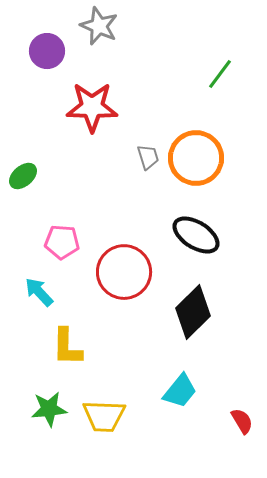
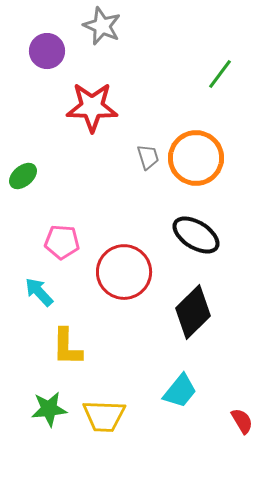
gray star: moved 3 px right
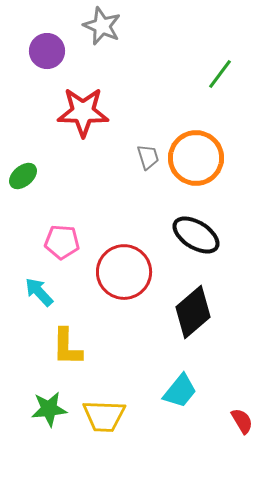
red star: moved 9 px left, 5 px down
black diamond: rotated 4 degrees clockwise
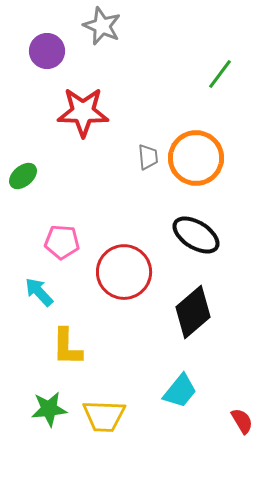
gray trapezoid: rotated 12 degrees clockwise
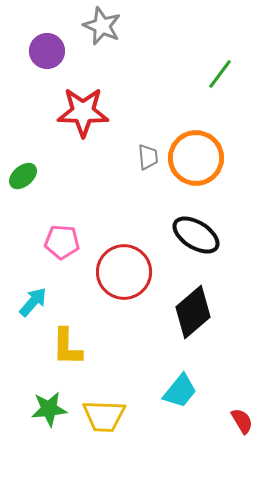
cyan arrow: moved 6 px left, 10 px down; rotated 84 degrees clockwise
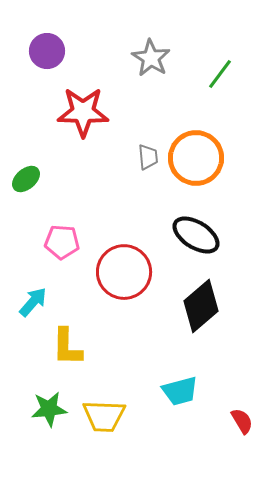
gray star: moved 49 px right, 32 px down; rotated 9 degrees clockwise
green ellipse: moved 3 px right, 3 px down
black diamond: moved 8 px right, 6 px up
cyan trapezoid: rotated 36 degrees clockwise
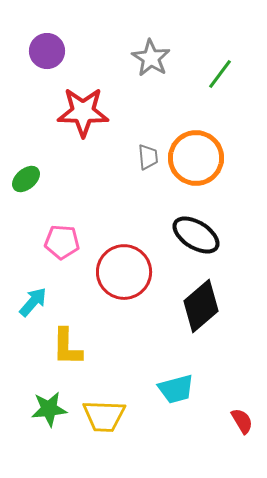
cyan trapezoid: moved 4 px left, 2 px up
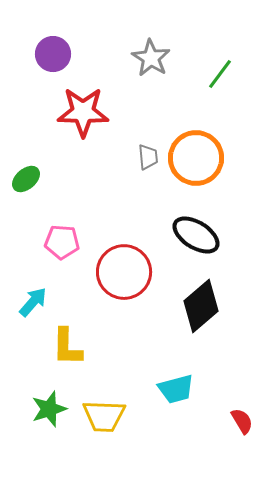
purple circle: moved 6 px right, 3 px down
green star: rotated 12 degrees counterclockwise
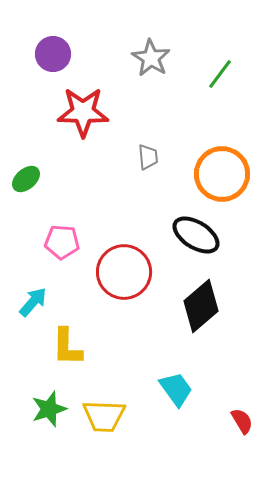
orange circle: moved 26 px right, 16 px down
cyan trapezoid: rotated 111 degrees counterclockwise
